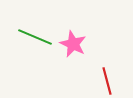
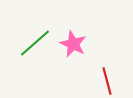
green line: moved 6 px down; rotated 64 degrees counterclockwise
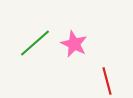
pink star: moved 1 px right
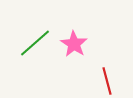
pink star: rotated 8 degrees clockwise
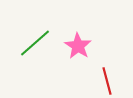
pink star: moved 4 px right, 2 px down
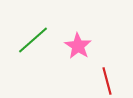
green line: moved 2 px left, 3 px up
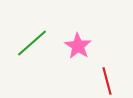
green line: moved 1 px left, 3 px down
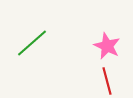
pink star: moved 29 px right; rotated 8 degrees counterclockwise
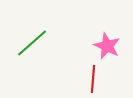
red line: moved 14 px left, 2 px up; rotated 20 degrees clockwise
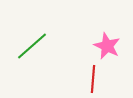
green line: moved 3 px down
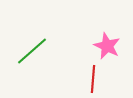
green line: moved 5 px down
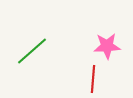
pink star: rotated 28 degrees counterclockwise
